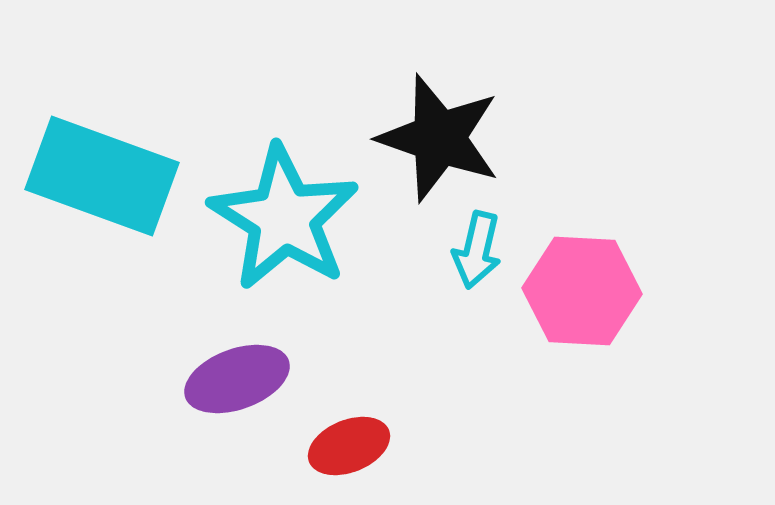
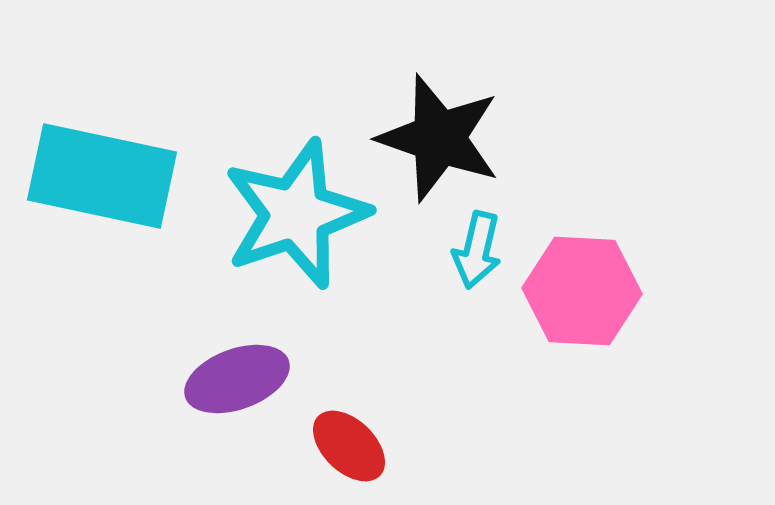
cyan rectangle: rotated 8 degrees counterclockwise
cyan star: moved 12 px right, 4 px up; rotated 21 degrees clockwise
red ellipse: rotated 66 degrees clockwise
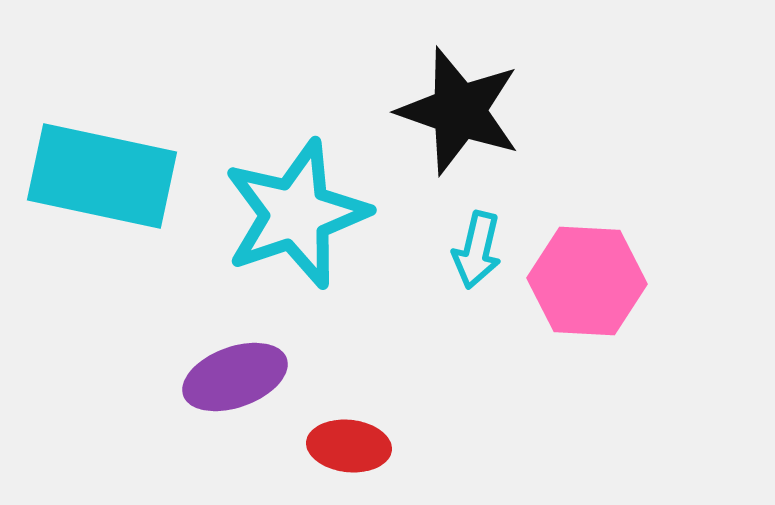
black star: moved 20 px right, 27 px up
pink hexagon: moved 5 px right, 10 px up
purple ellipse: moved 2 px left, 2 px up
red ellipse: rotated 38 degrees counterclockwise
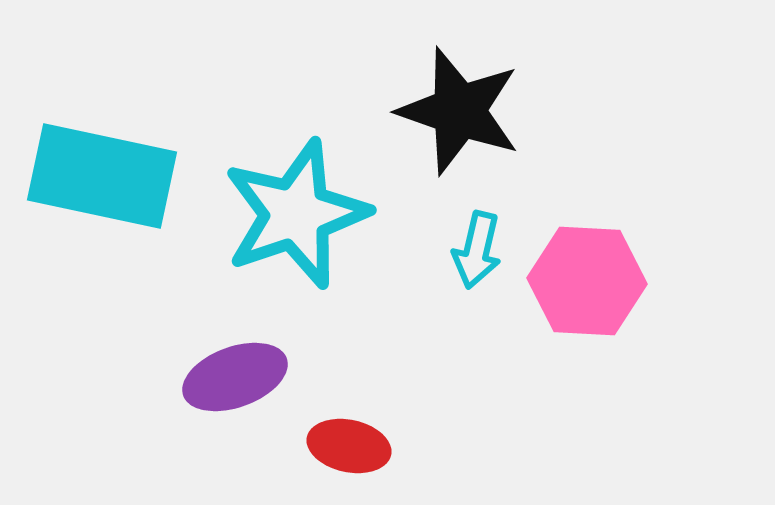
red ellipse: rotated 6 degrees clockwise
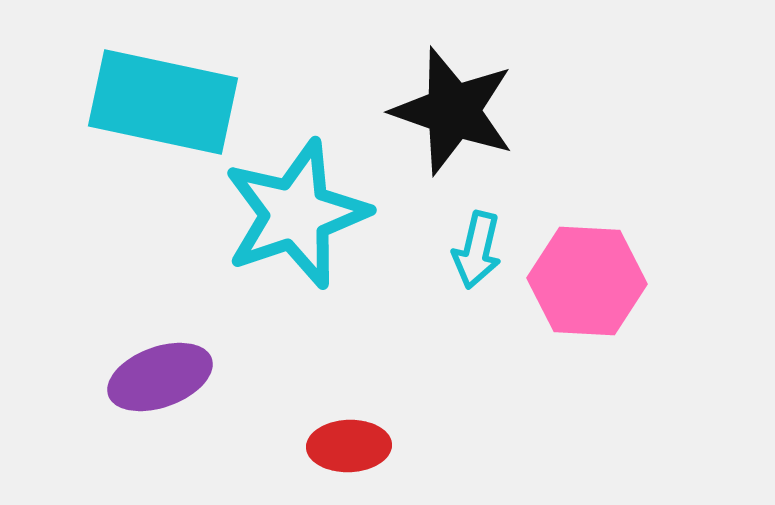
black star: moved 6 px left
cyan rectangle: moved 61 px right, 74 px up
purple ellipse: moved 75 px left
red ellipse: rotated 14 degrees counterclockwise
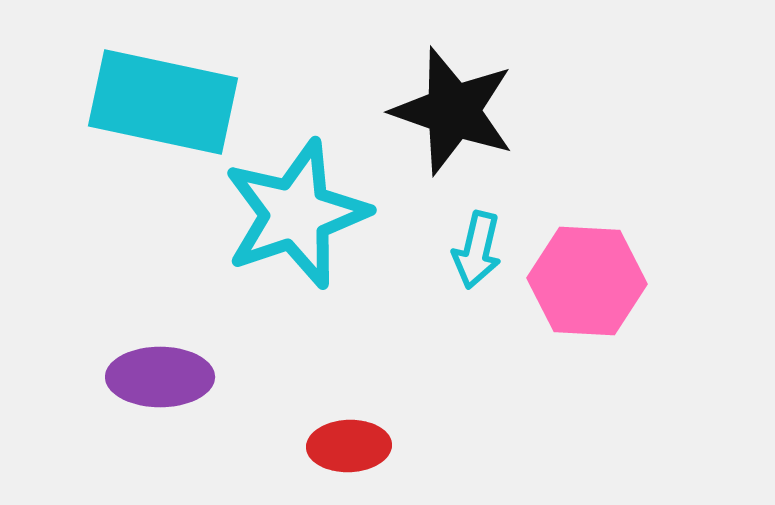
purple ellipse: rotated 20 degrees clockwise
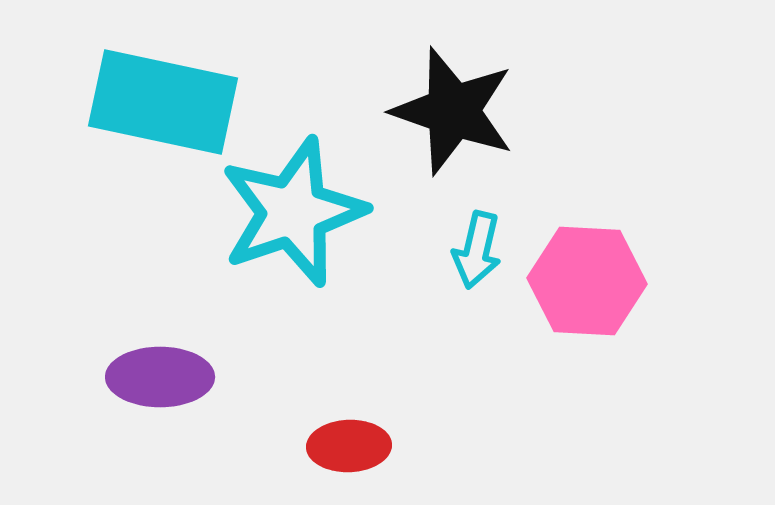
cyan star: moved 3 px left, 2 px up
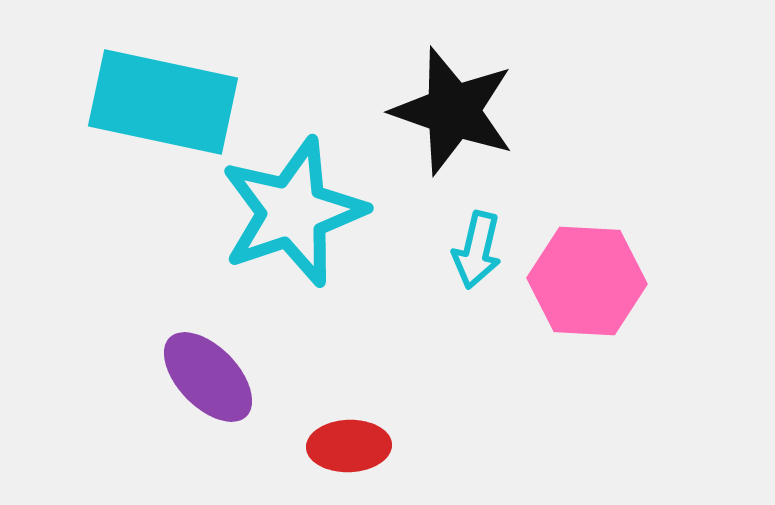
purple ellipse: moved 48 px right; rotated 46 degrees clockwise
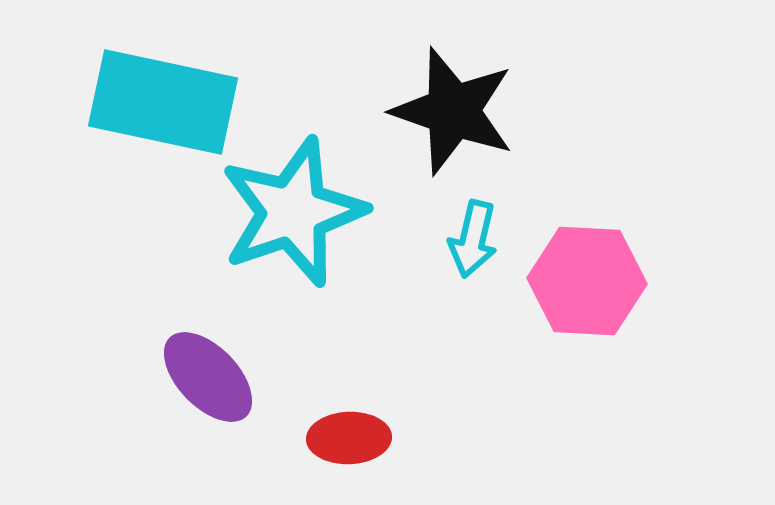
cyan arrow: moved 4 px left, 11 px up
red ellipse: moved 8 px up
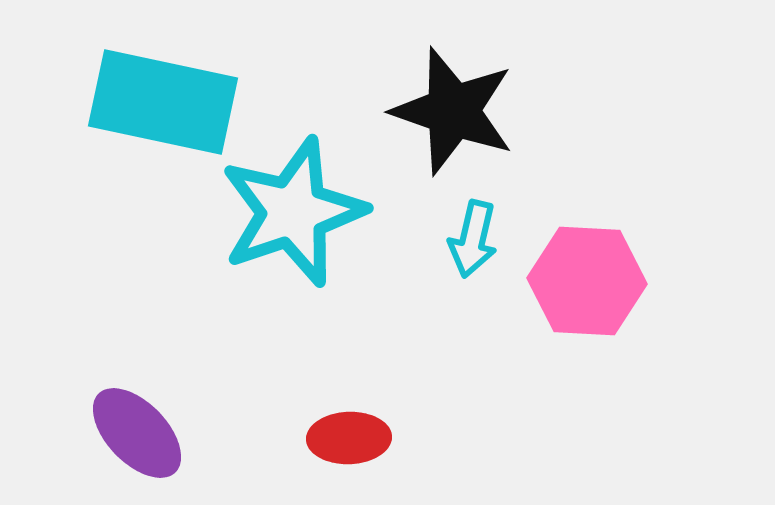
purple ellipse: moved 71 px left, 56 px down
